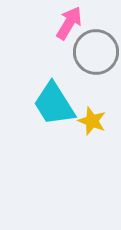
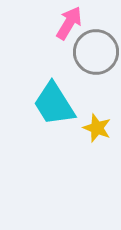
yellow star: moved 5 px right, 7 px down
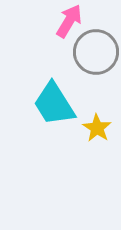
pink arrow: moved 2 px up
yellow star: rotated 12 degrees clockwise
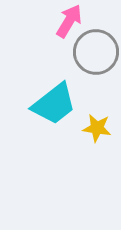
cyan trapezoid: rotated 96 degrees counterclockwise
yellow star: rotated 24 degrees counterclockwise
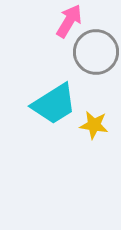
cyan trapezoid: rotated 6 degrees clockwise
yellow star: moved 3 px left, 3 px up
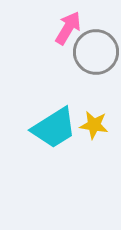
pink arrow: moved 1 px left, 7 px down
cyan trapezoid: moved 24 px down
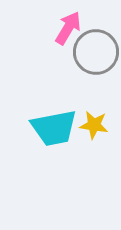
cyan trapezoid: rotated 21 degrees clockwise
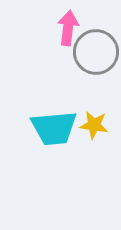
pink arrow: rotated 24 degrees counterclockwise
cyan trapezoid: rotated 6 degrees clockwise
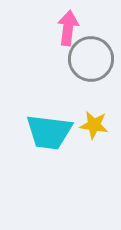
gray circle: moved 5 px left, 7 px down
cyan trapezoid: moved 5 px left, 4 px down; rotated 12 degrees clockwise
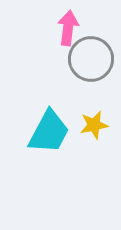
yellow star: rotated 20 degrees counterclockwise
cyan trapezoid: rotated 69 degrees counterclockwise
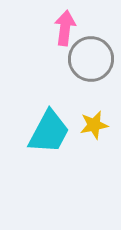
pink arrow: moved 3 px left
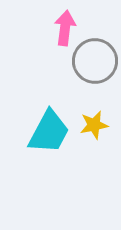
gray circle: moved 4 px right, 2 px down
